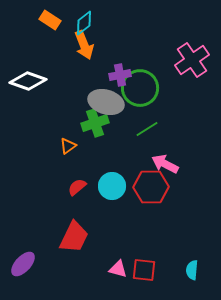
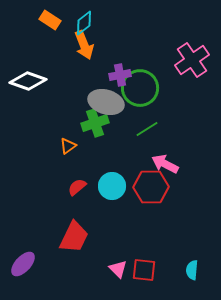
pink triangle: rotated 30 degrees clockwise
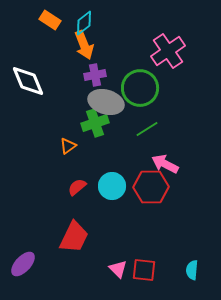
pink cross: moved 24 px left, 9 px up
purple cross: moved 25 px left
white diamond: rotated 48 degrees clockwise
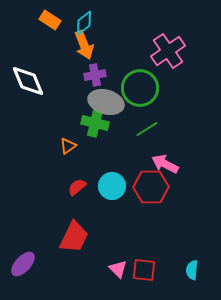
green cross: rotated 32 degrees clockwise
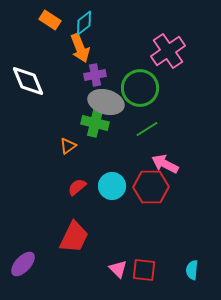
orange arrow: moved 4 px left, 3 px down
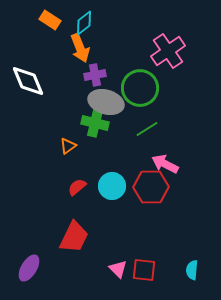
purple ellipse: moved 6 px right, 4 px down; rotated 12 degrees counterclockwise
